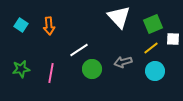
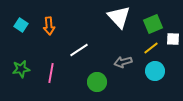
green circle: moved 5 px right, 13 px down
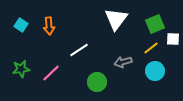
white triangle: moved 3 px left, 2 px down; rotated 20 degrees clockwise
green square: moved 2 px right
pink line: rotated 36 degrees clockwise
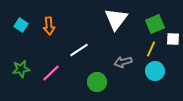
yellow line: moved 1 px down; rotated 28 degrees counterclockwise
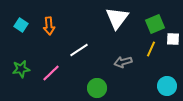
white triangle: moved 1 px right, 1 px up
cyan circle: moved 12 px right, 15 px down
green circle: moved 6 px down
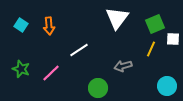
gray arrow: moved 4 px down
green star: rotated 30 degrees clockwise
green circle: moved 1 px right
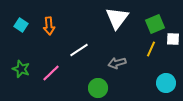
gray arrow: moved 6 px left, 3 px up
cyan circle: moved 1 px left, 3 px up
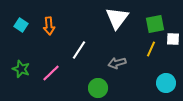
green square: rotated 12 degrees clockwise
white line: rotated 24 degrees counterclockwise
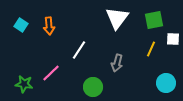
green square: moved 1 px left, 4 px up
gray arrow: rotated 60 degrees counterclockwise
green star: moved 3 px right, 15 px down; rotated 12 degrees counterclockwise
green circle: moved 5 px left, 1 px up
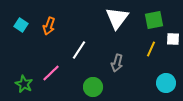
orange arrow: rotated 24 degrees clockwise
green star: rotated 18 degrees clockwise
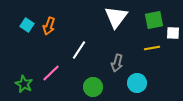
white triangle: moved 1 px left, 1 px up
cyan square: moved 6 px right
white square: moved 6 px up
yellow line: moved 1 px right, 1 px up; rotated 56 degrees clockwise
cyan circle: moved 29 px left
